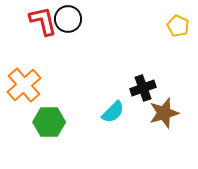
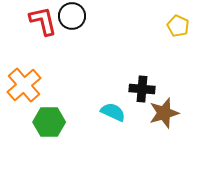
black circle: moved 4 px right, 3 px up
black cross: moved 1 px left, 1 px down; rotated 25 degrees clockwise
cyan semicircle: rotated 110 degrees counterclockwise
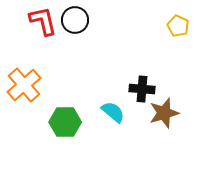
black circle: moved 3 px right, 4 px down
cyan semicircle: rotated 15 degrees clockwise
green hexagon: moved 16 px right
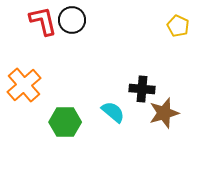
black circle: moved 3 px left
